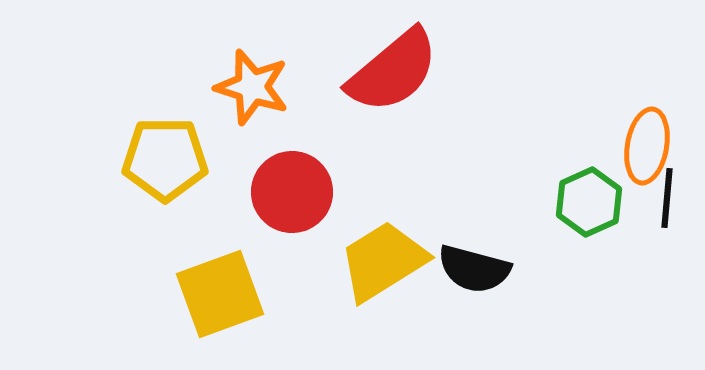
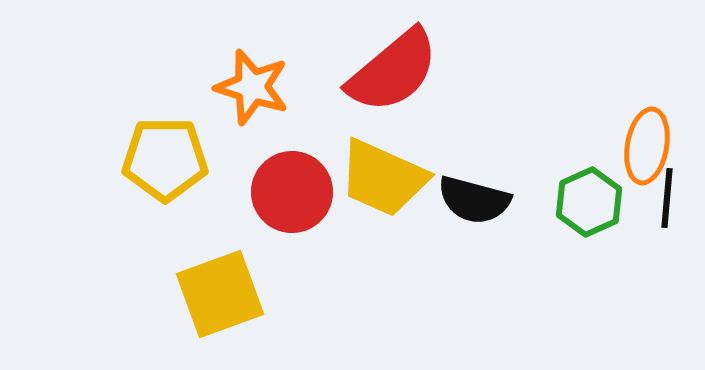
yellow trapezoid: moved 83 px up; rotated 124 degrees counterclockwise
black semicircle: moved 69 px up
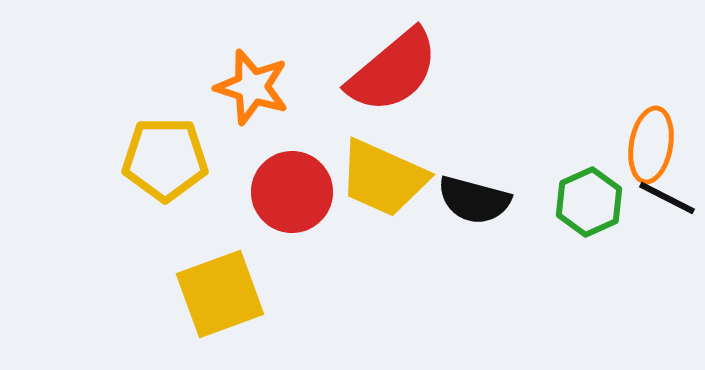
orange ellipse: moved 4 px right, 1 px up
black line: rotated 68 degrees counterclockwise
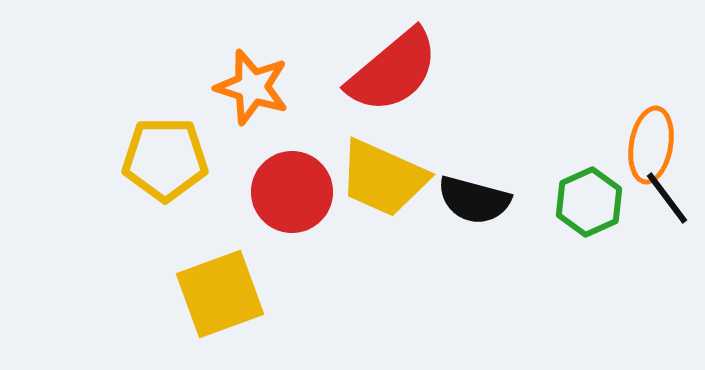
black line: rotated 26 degrees clockwise
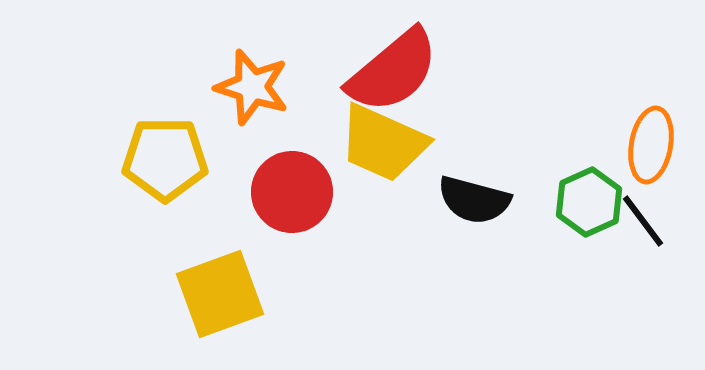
yellow trapezoid: moved 35 px up
black line: moved 24 px left, 23 px down
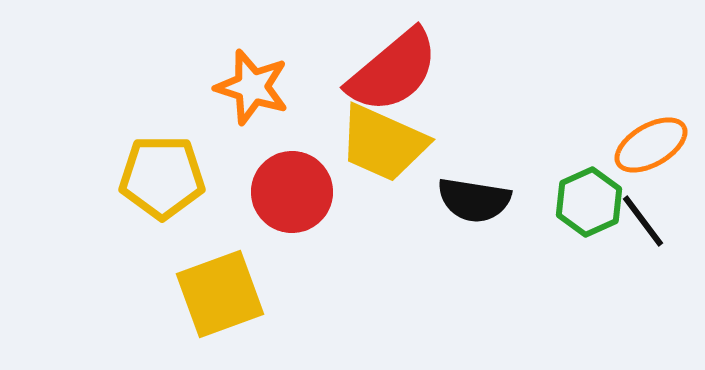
orange ellipse: rotated 50 degrees clockwise
yellow pentagon: moved 3 px left, 18 px down
black semicircle: rotated 6 degrees counterclockwise
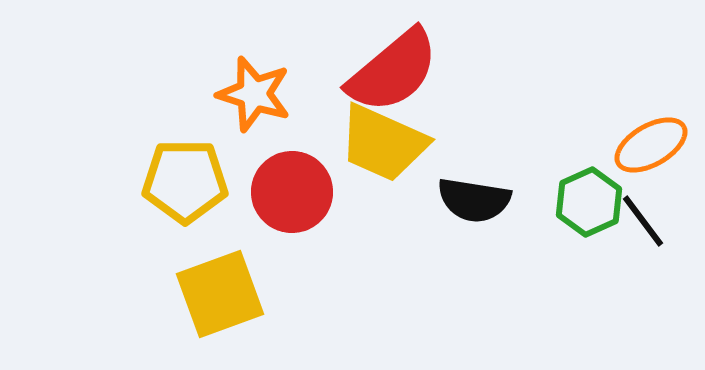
orange star: moved 2 px right, 7 px down
yellow pentagon: moved 23 px right, 4 px down
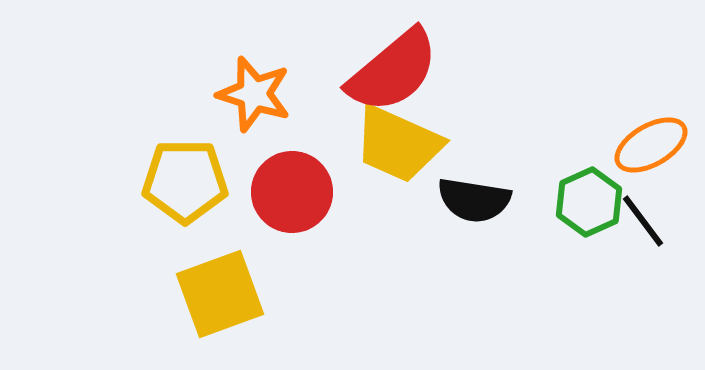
yellow trapezoid: moved 15 px right, 1 px down
